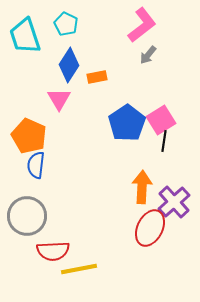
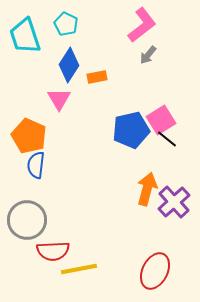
blue pentagon: moved 4 px right, 7 px down; rotated 21 degrees clockwise
black line: moved 3 px right, 2 px up; rotated 60 degrees counterclockwise
orange arrow: moved 5 px right, 2 px down; rotated 12 degrees clockwise
gray circle: moved 4 px down
red ellipse: moved 5 px right, 43 px down
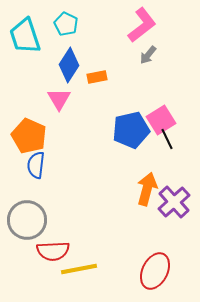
black line: rotated 25 degrees clockwise
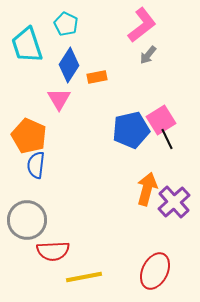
cyan trapezoid: moved 2 px right, 9 px down
yellow line: moved 5 px right, 8 px down
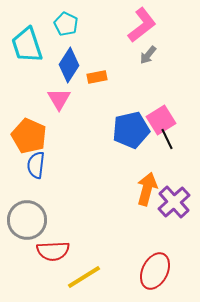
yellow line: rotated 21 degrees counterclockwise
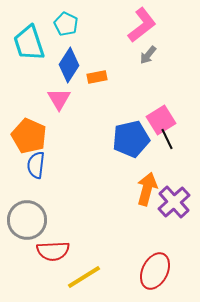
cyan trapezoid: moved 2 px right, 2 px up
blue pentagon: moved 9 px down
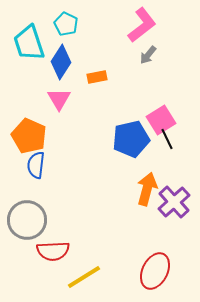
blue diamond: moved 8 px left, 3 px up
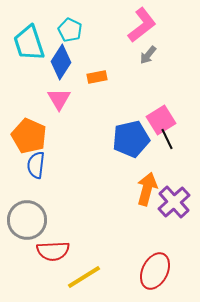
cyan pentagon: moved 4 px right, 6 px down
